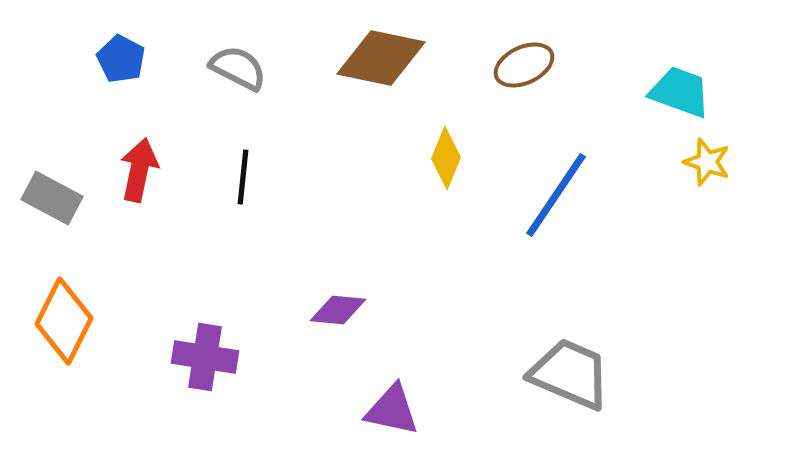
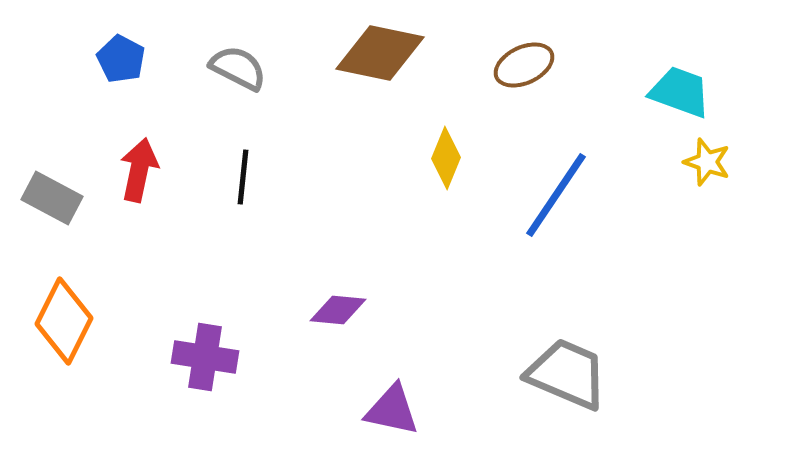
brown diamond: moved 1 px left, 5 px up
gray trapezoid: moved 3 px left
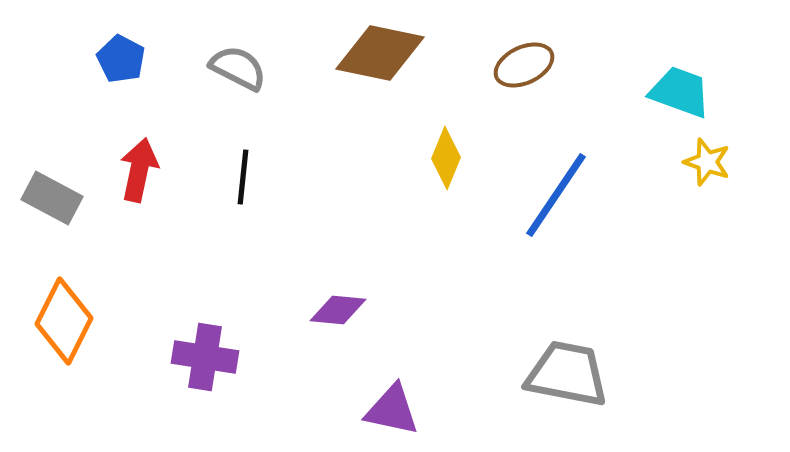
gray trapezoid: rotated 12 degrees counterclockwise
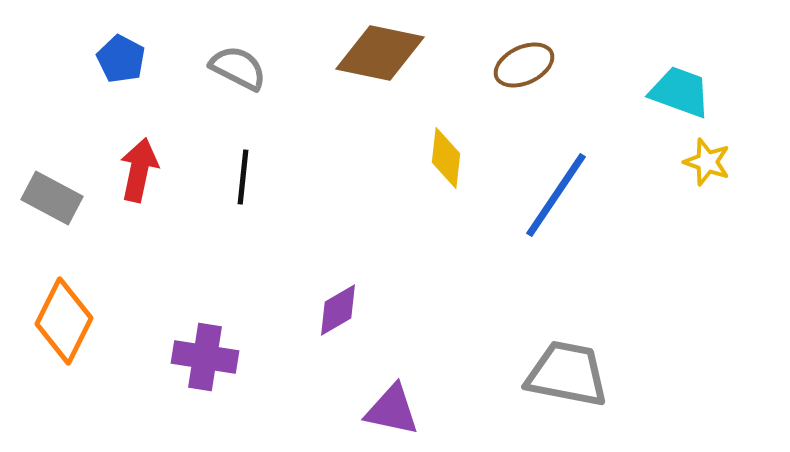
yellow diamond: rotated 16 degrees counterclockwise
purple diamond: rotated 36 degrees counterclockwise
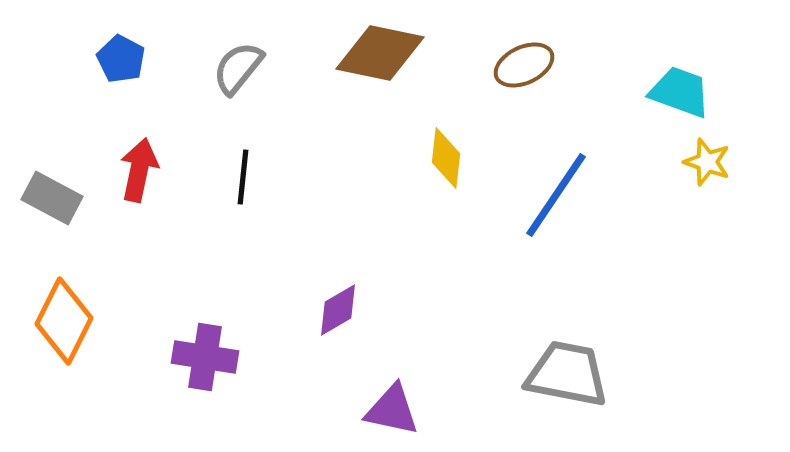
gray semicircle: rotated 78 degrees counterclockwise
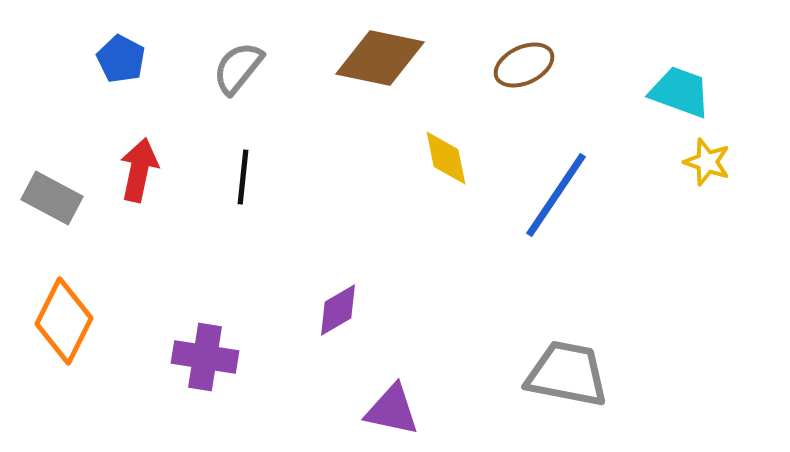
brown diamond: moved 5 px down
yellow diamond: rotated 18 degrees counterclockwise
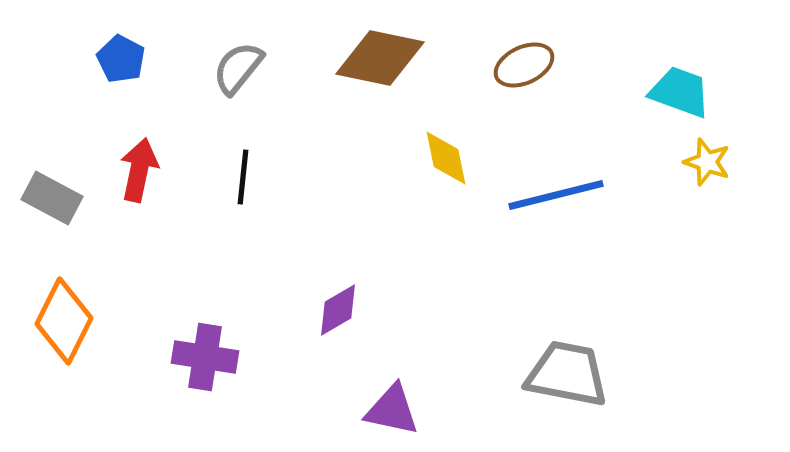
blue line: rotated 42 degrees clockwise
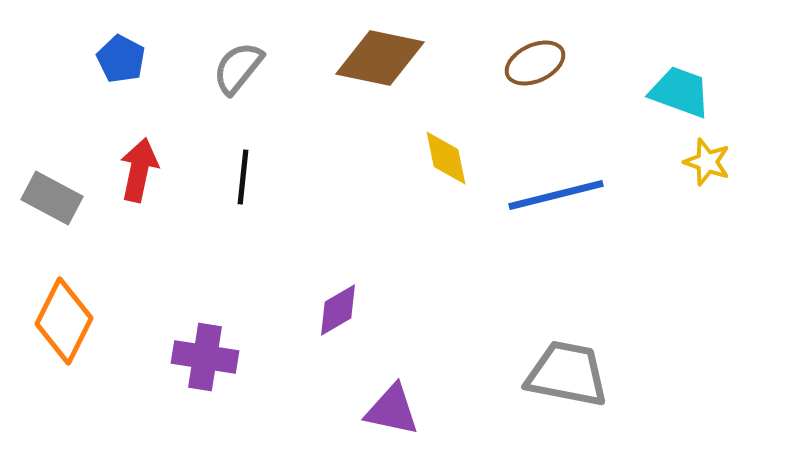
brown ellipse: moved 11 px right, 2 px up
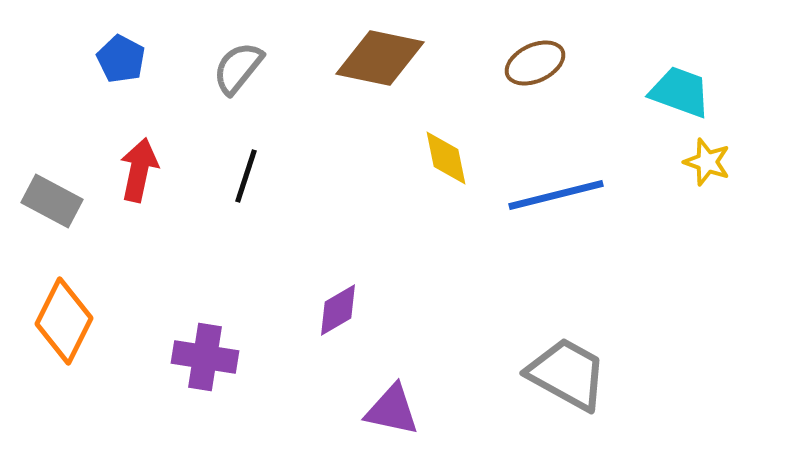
black line: moved 3 px right, 1 px up; rotated 12 degrees clockwise
gray rectangle: moved 3 px down
gray trapezoid: rotated 18 degrees clockwise
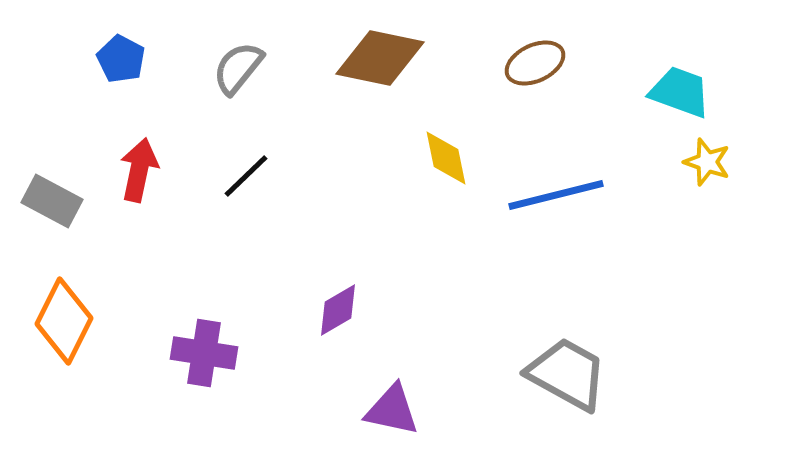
black line: rotated 28 degrees clockwise
purple cross: moved 1 px left, 4 px up
